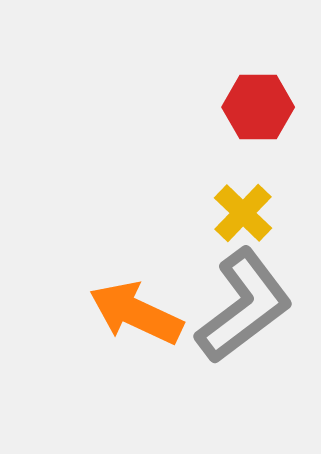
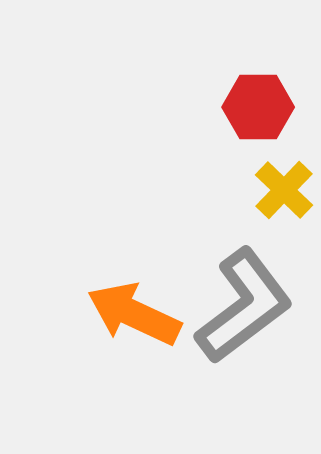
yellow cross: moved 41 px right, 23 px up
orange arrow: moved 2 px left, 1 px down
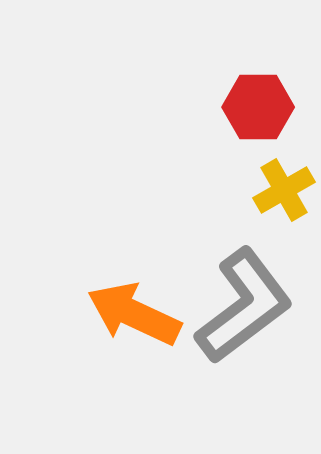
yellow cross: rotated 16 degrees clockwise
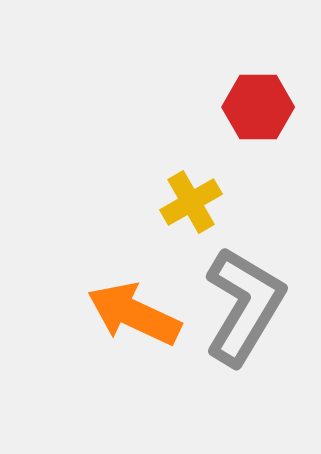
yellow cross: moved 93 px left, 12 px down
gray L-shape: rotated 22 degrees counterclockwise
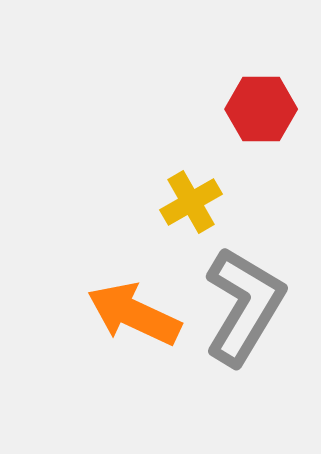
red hexagon: moved 3 px right, 2 px down
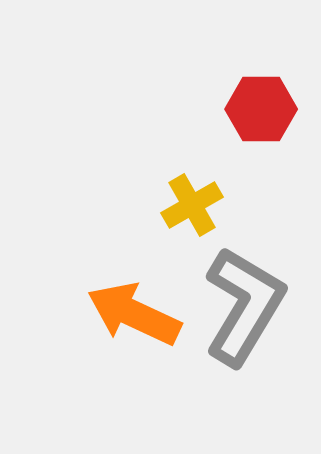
yellow cross: moved 1 px right, 3 px down
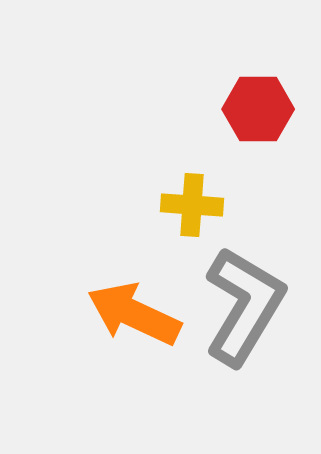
red hexagon: moved 3 px left
yellow cross: rotated 34 degrees clockwise
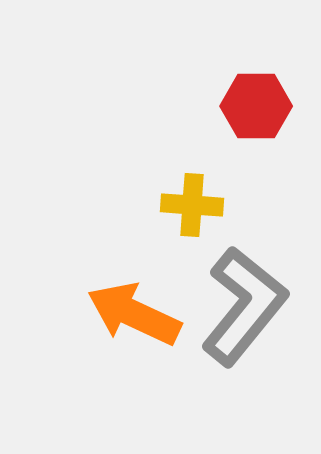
red hexagon: moved 2 px left, 3 px up
gray L-shape: rotated 8 degrees clockwise
